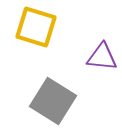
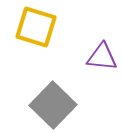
gray square: moved 4 px down; rotated 12 degrees clockwise
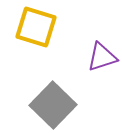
purple triangle: rotated 24 degrees counterclockwise
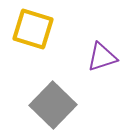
yellow square: moved 3 px left, 2 px down
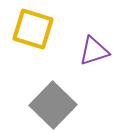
purple triangle: moved 8 px left, 6 px up
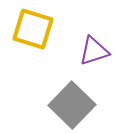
gray square: moved 19 px right
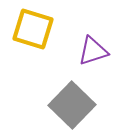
purple triangle: moved 1 px left
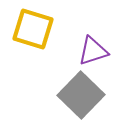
gray square: moved 9 px right, 10 px up
